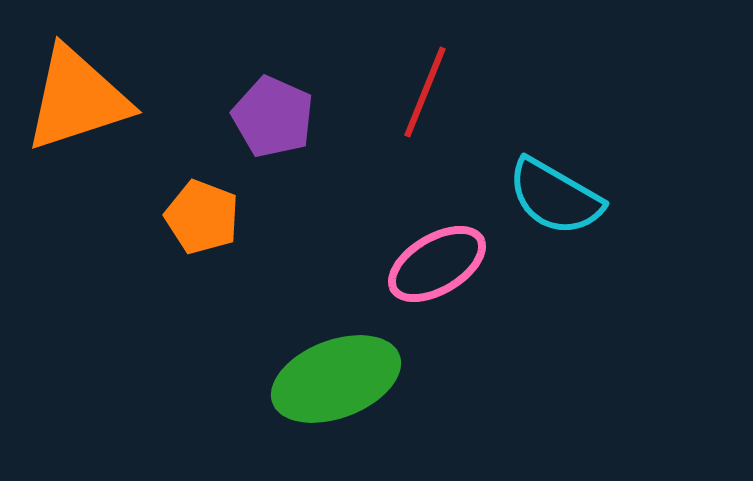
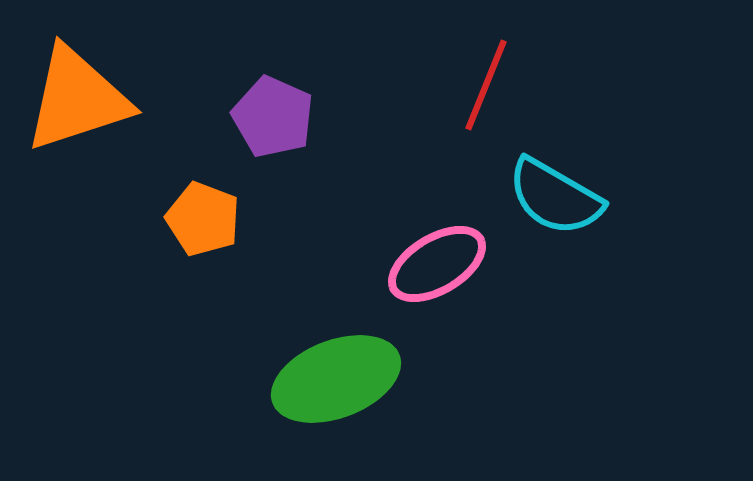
red line: moved 61 px right, 7 px up
orange pentagon: moved 1 px right, 2 px down
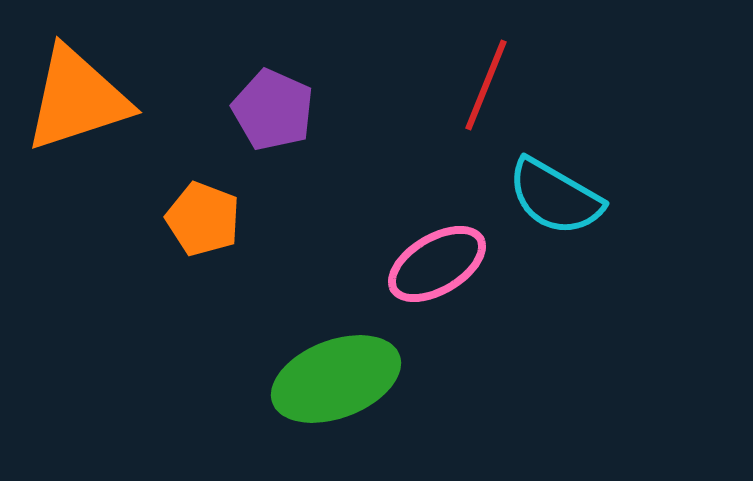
purple pentagon: moved 7 px up
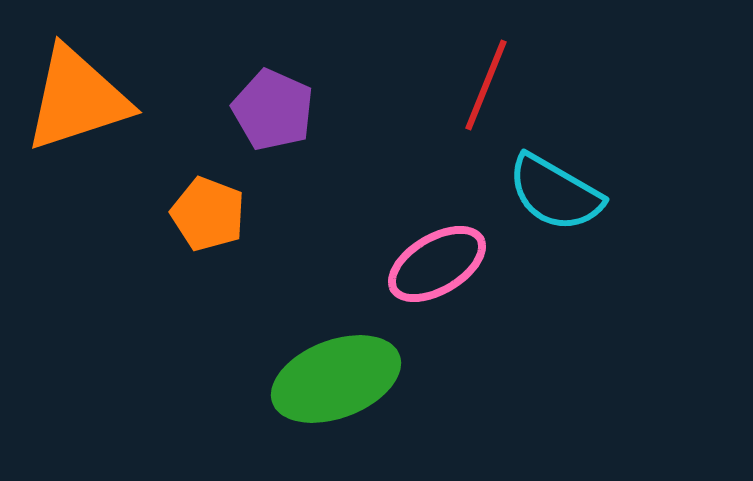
cyan semicircle: moved 4 px up
orange pentagon: moved 5 px right, 5 px up
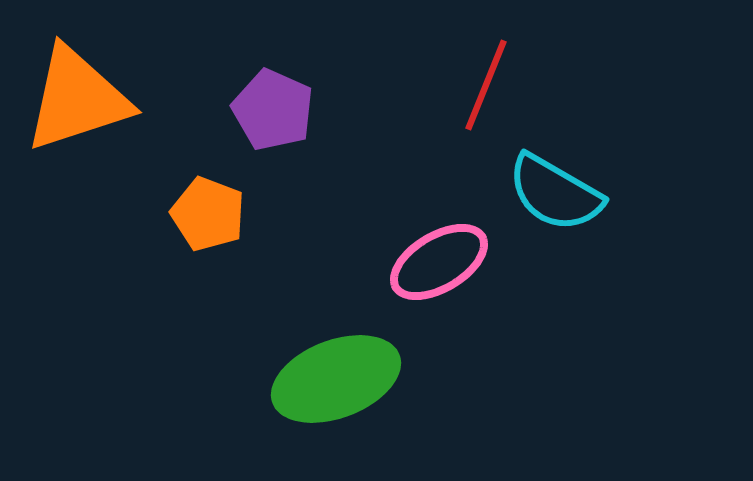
pink ellipse: moved 2 px right, 2 px up
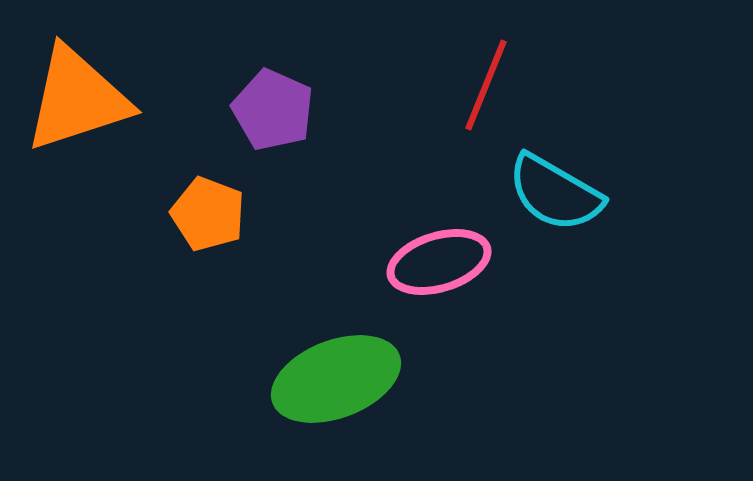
pink ellipse: rotated 14 degrees clockwise
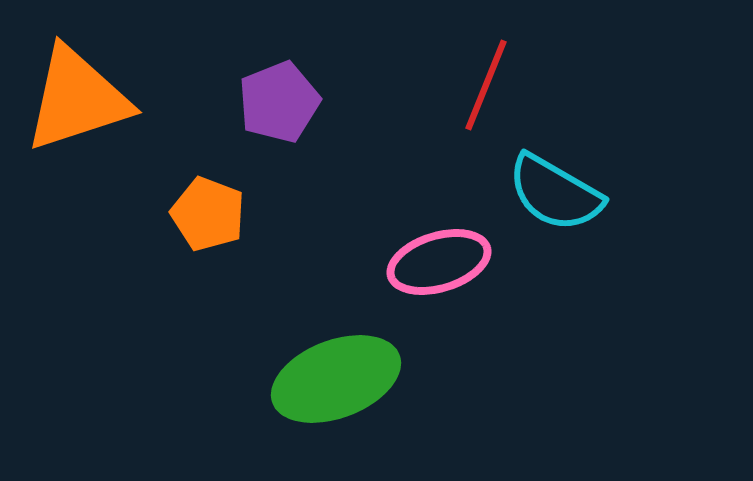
purple pentagon: moved 6 px right, 8 px up; rotated 26 degrees clockwise
